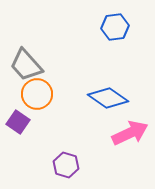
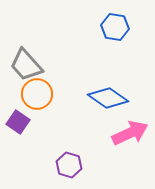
blue hexagon: rotated 16 degrees clockwise
purple hexagon: moved 3 px right
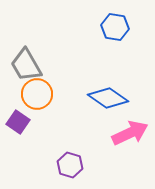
gray trapezoid: rotated 12 degrees clockwise
purple hexagon: moved 1 px right
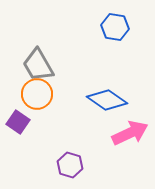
gray trapezoid: moved 12 px right
blue diamond: moved 1 px left, 2 px down
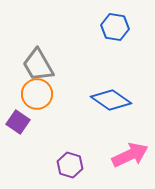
blue diamond: moved 4 px right
pink arrow: moved 22 px down
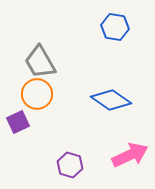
gray trapezoid: moved 2 px right, 3 px up
purple square: rotated 30 degrees clockwise
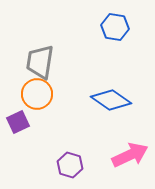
gray trapezoid: rotated 39 degrees clockwise
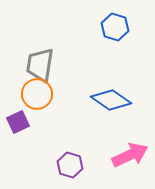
blue hexagon: rotated 8 degrees clockwise
gray trapezoid: moved 3 px down
